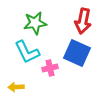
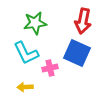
cyan L-shape: moved 1 px left, 1 px down
yellow arrow: moved 9 px right
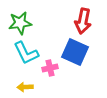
green star: moved 15 px left
blue square: moved 2 px left, 1 px up
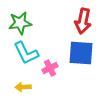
blue square: moved 6 px right, 1 px down; rotated 20 degrees counterclockwise
pink cross: rotated 14 degrees counterclockwise
yellow arrow: moved 2 px left
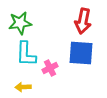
cyan L-shape: moved 1 px down; rotated 28 degrees clockwise
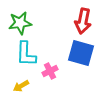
blue square: rotated 12 degrees clockwise
pink cross: moved 3 px down
yellow arrow: moved 2 px left, 1 px up; rotated 28 degrees counterclockwise
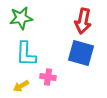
green star: moved 1 px right, 5 px up
pink cross: moved 2 px left, 6 px down; rotated 35 degrees clockwise
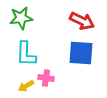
red arrow: moved 1 px left; rotated 75 degrees counterclockwise
blue square: rotated 12 degrees counterclockwise
pink cross: moved 2 px left, 1 px down
yellow arrow: moved 5 px right
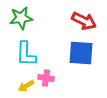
red arrow: moved 2 px right
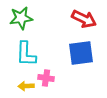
red arrow: moved 2 px up
blue square: rotated 12 degrees counterclockwise
yellow arrow: rotated 28 degrees clockwise
